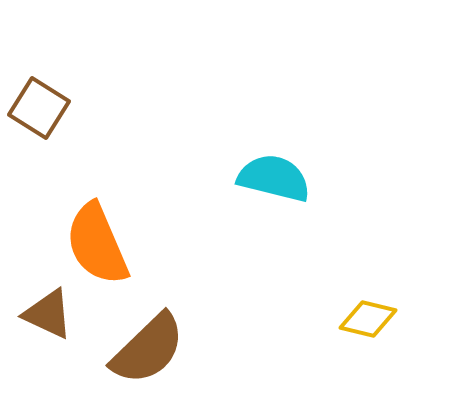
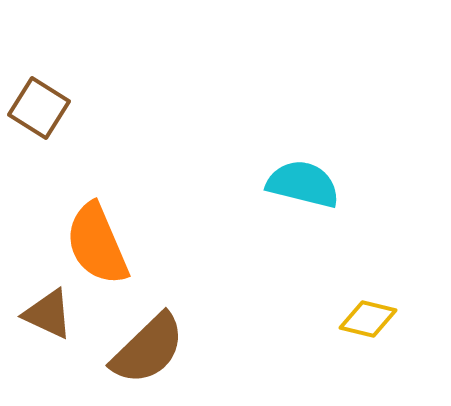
cyan semicircle: moved 29 px right, 6 px down
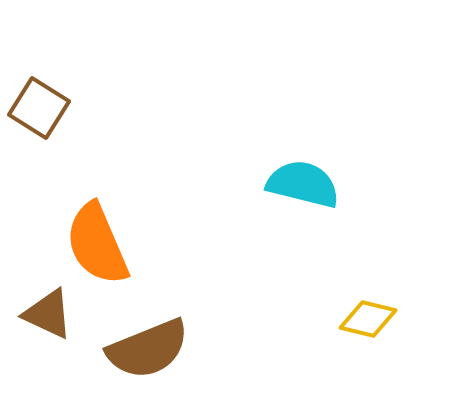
brown semicircle: rotated 22 degrees clockwise
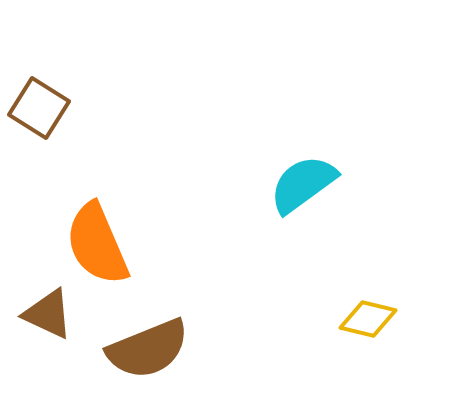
cyan semicircle: rotated 50 degrees counterclockwise
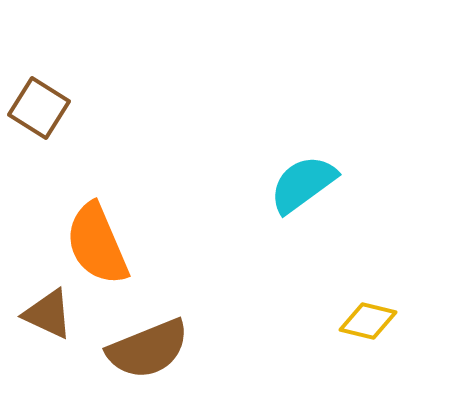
yellow diamond: moved 2 px down
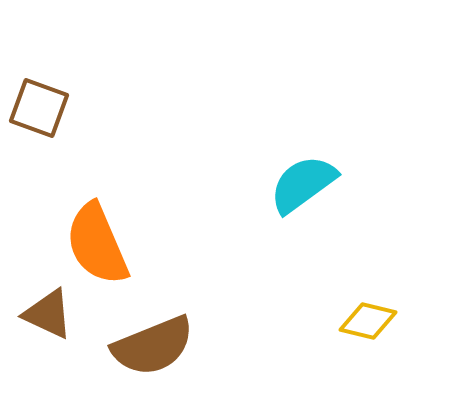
brown square: rotated 12 degrees counterclockwise
brown semicircle: moved 5 px right, 3 px up
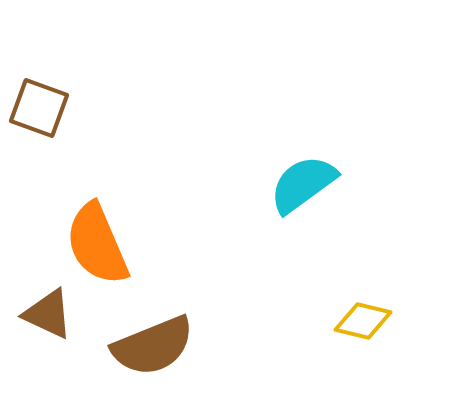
yellow diamond: moved 5 px left
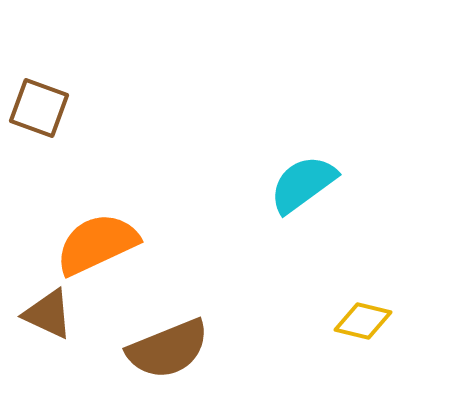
orange semicircle: rotated 88 degrees clockwise
brown semicircle: moved 15 px right, 3 px down
